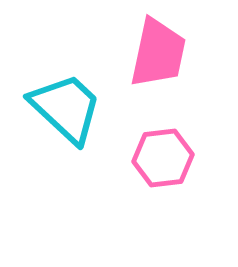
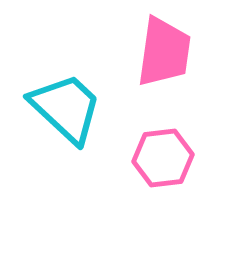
pink trapezoid: moved 6 px right, 1 px up; rotated 4 degrees counterclockwise
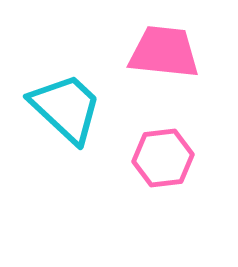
pink trapezoid: rotated 92 degrees counterclockwise
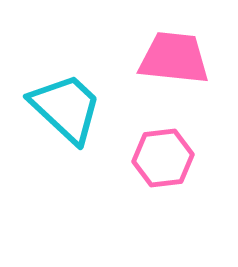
pink trapezoid: moved 10 px right, 6 px down
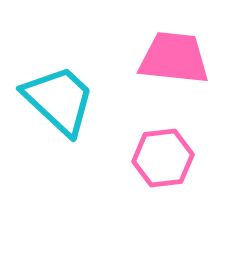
cyan trapezoid: moved 7 px left, 8 px up
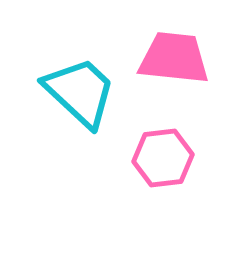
cyan trapezoid: moved 21 px right, 8 px up
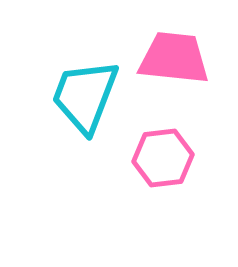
cyan trapezoid: moved 5 px right, 4 px down; rotated 112 degrees counterclockwise
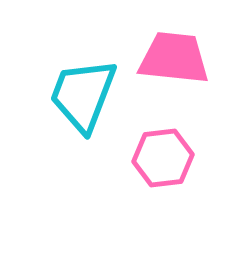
cyan trapezoid: moved 2 px left, 1 px up
